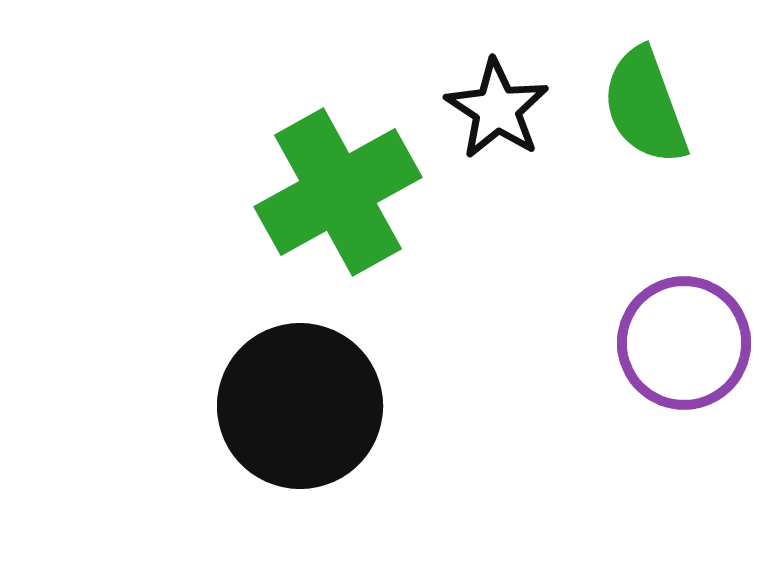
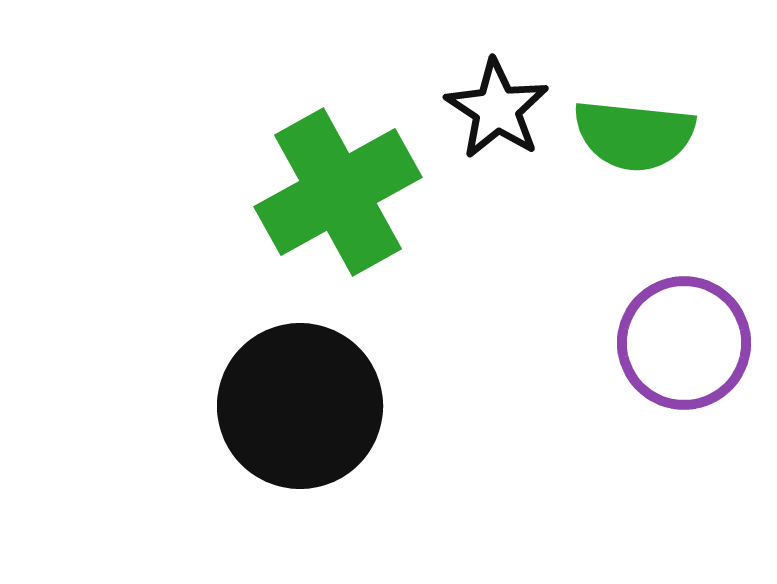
green semicircle: moved 11 px left, 29 px down; rotated 64 degrees counterclockwise
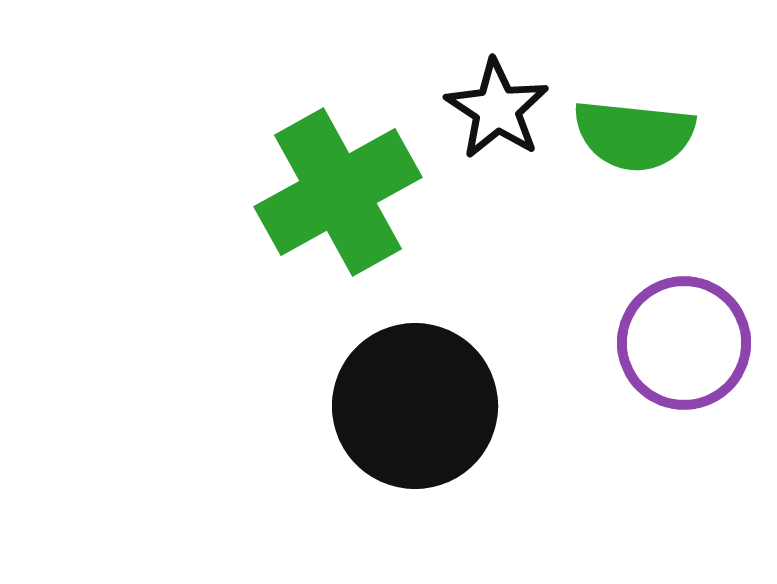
black circle: moved 115 px right
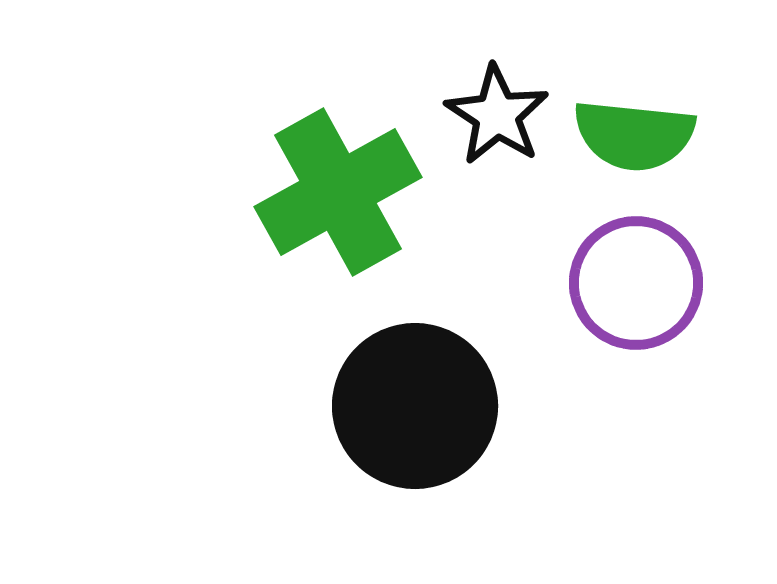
black star: moved 6 px down
purple circle: moved 48 px left, 60 px up
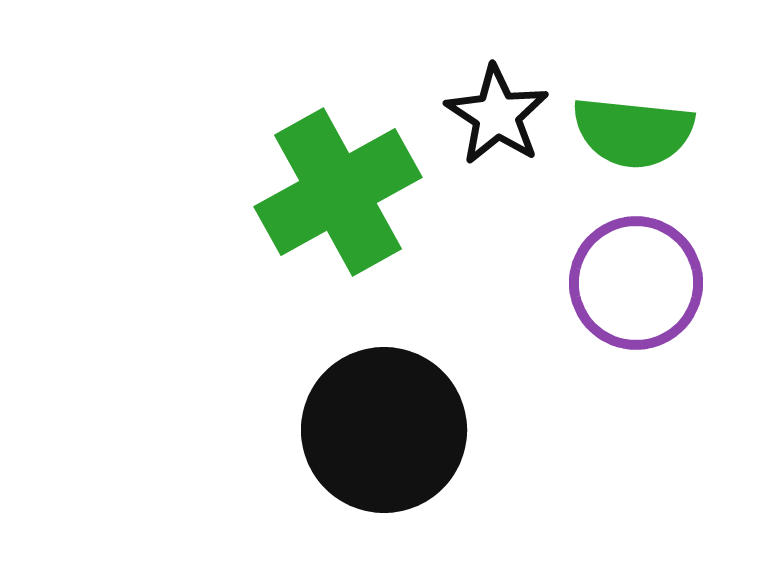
green semicircle: moved 1 px left, 3 px up
black circle: moved 31 px left, 24 px down
